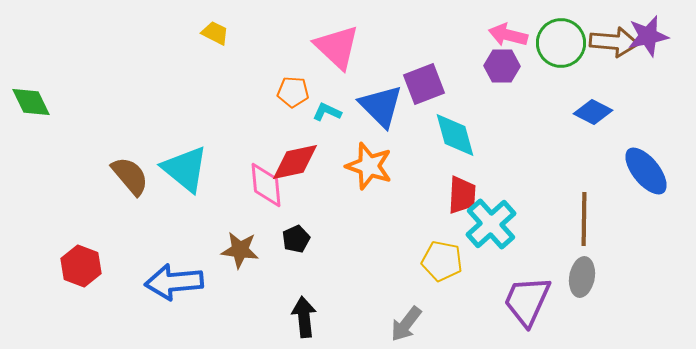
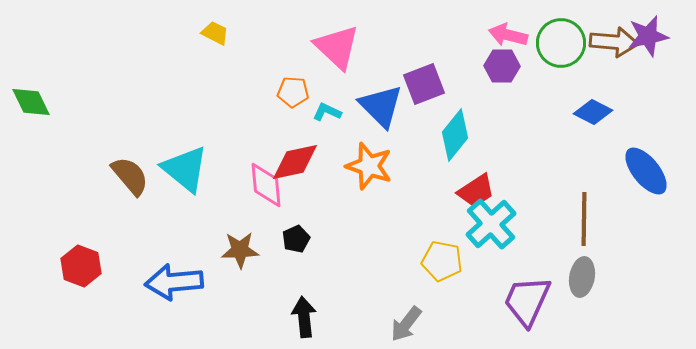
cyan diamond: rotated 54 degrees clockwise
red trapezoid: moved 14 px right, 4 px up; rotated 54 degrees clockwise
brown star: rotated 9 degrees counterclockwise
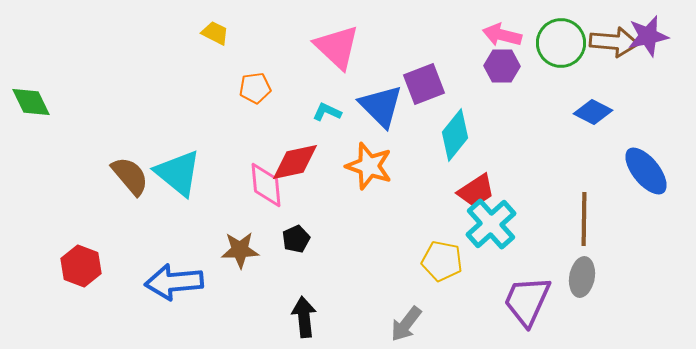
pink arrow: moved 6 px left
orange pentagon: moved 38 px left, 4 px up; rotated 12 degrees counterclockwise
cyan triangle: moved 7 px left, 4 px down
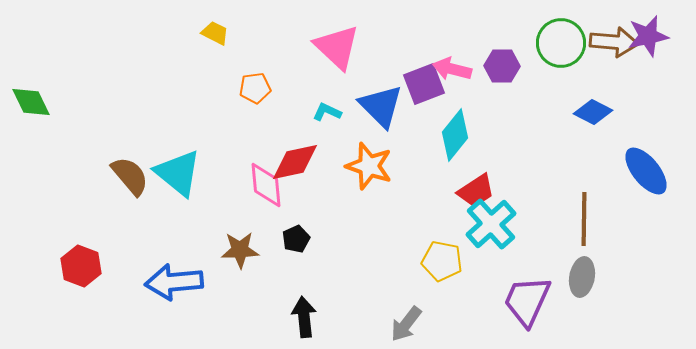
pink arrow: moved 50 px left, 34 px down
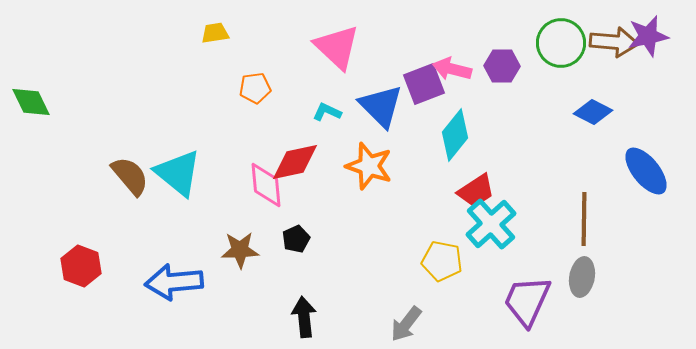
yellow trapezoid: rotated 36 degrees counterclockwise
